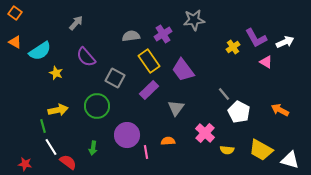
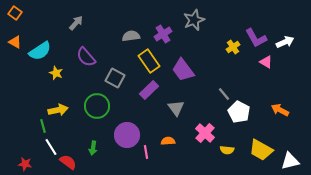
gray star: rotated 15 degrees counterclockwise
gray triangle: rotated 12 degrees counterclockwise
white triangle: moved 1 px down; rotated 30 degrees counterclockwise
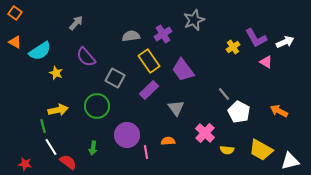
orange arrow: moved 1 px left, 1 px down
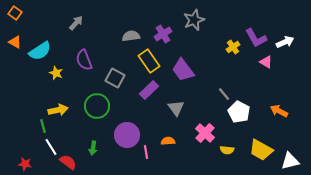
purple semicircle: moved 2 px left, 3 px down; rotated 20 degrees clockwise
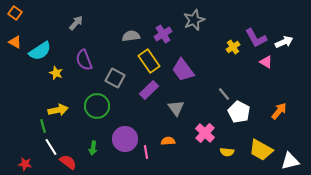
white arrow: moved 1 px left
orange arrow: rotated 102 degrees clockwise
purple circle: moved 2 px left, 4 px down
yellow semicircle: moved 2 px down
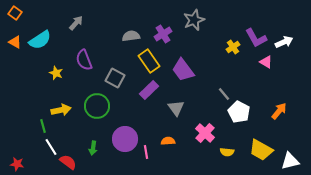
cyan semicircle: moved 11 px up
yellow arrow: moved 3 px right
red star: moved 8 px left
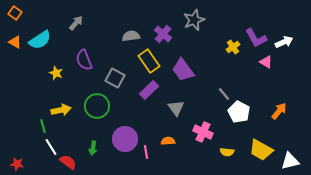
purple cross: rotated 18 degrees counterclockwise
pink cross: moved 2 px left, 1 px up; rotated 18 degrees counterclockwise
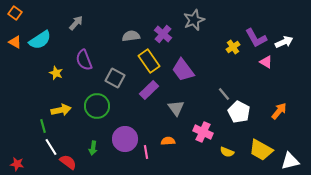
yellow semicircle: rotated 16 degrees clockwise
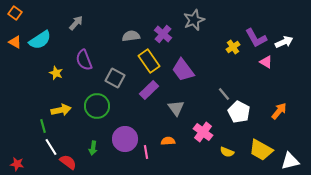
pink cross: rotated 12 degrees clockwise
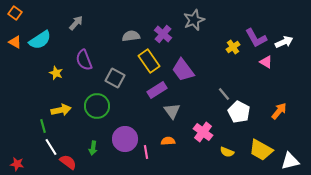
purple rectangle: moved 8 px right; rotated 12 degrees clockwise
gray triangle: moved 4 px left, 3 px down
